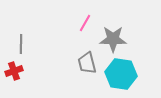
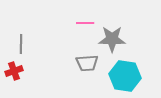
pink line: rotated 60 degrees clockwise
gray star: moved 1 px left
gray trapezoid: rotated 80 degrees counterclockwise
cyan hexagon: moved 4 px right, 2 px down
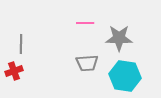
gray star: moved 7 px right, 1 px up
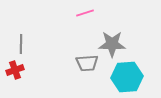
pink line: moved 10 px up; rotated 18 degrees counterclockwise
gray star: moved 7 px left, 6 px down
red cross: moved 1 px right, 1 px up
cyan hexagon: moved 2 px right, 1 px down; rotated 12 degrees counterclockwise
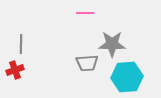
pink line: rotated 18 degrees clockwise
